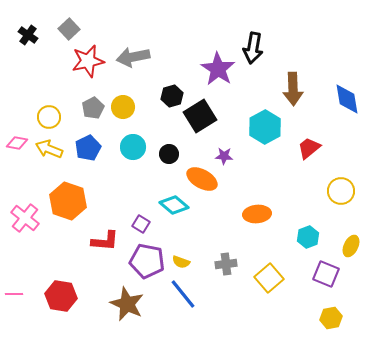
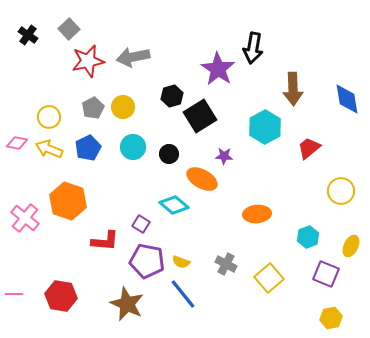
gray cross at (226, 264): rotated 35 degrees clockwise
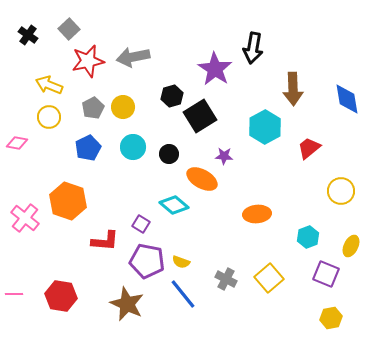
purple star at (218, 69): moved 3 px left
yellow arrow at (49, 149): moved 64 px up
gray cross at (226, 264): moved 15 px down
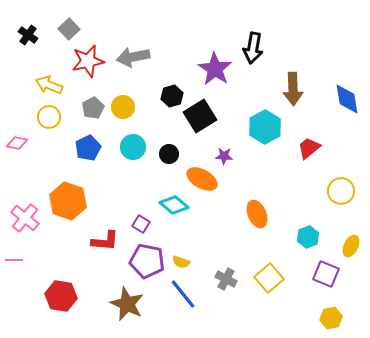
orange ellipse at (257, 214): rotated 72 degrees clockwise
pink line at (14, 294): moved 34 px up
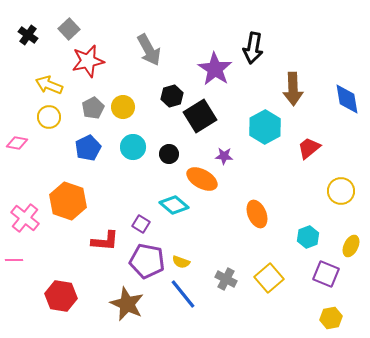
gray arrow at (133, 57): moved 16 px right, 7 px up; rotated 108 degrees counterclockwise
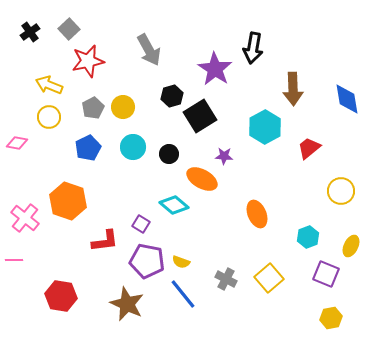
black cross at (28, 35): moved 2 px right, 3 px up; rotated 18 degrees clockwise
red L-shape at (105, 241): rotated 12 degrees counterclockwise
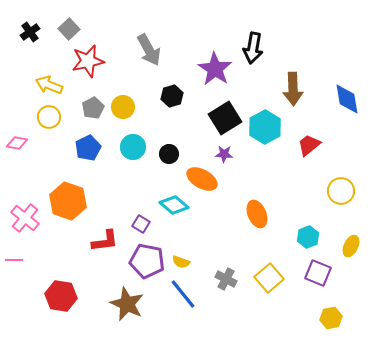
black square at (200, 116): moved 25 px right, 2 px down
red trapezoid at (309, 148): moved 3 px up
purple star at (224, 156): moved 2 px up
purple square at (326, 274): moved 8 px left, 1 px up
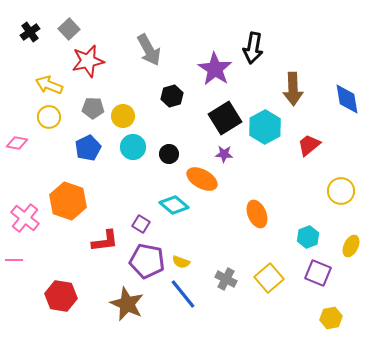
yellow circle at (123, 107): moved 9 px down
gray pentagon at (93, 108): rotated 30 degrees clockwise
